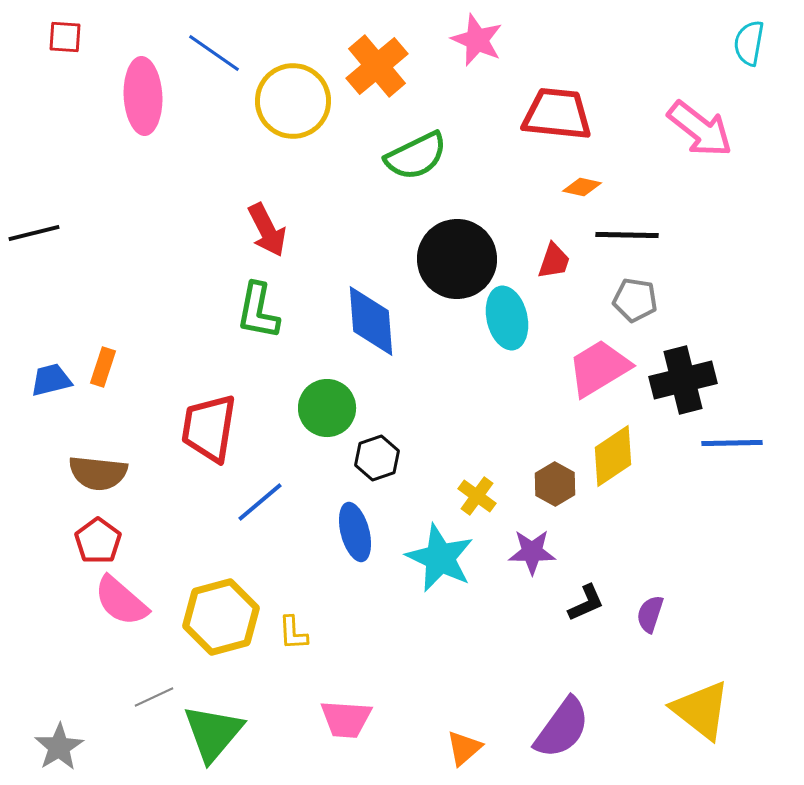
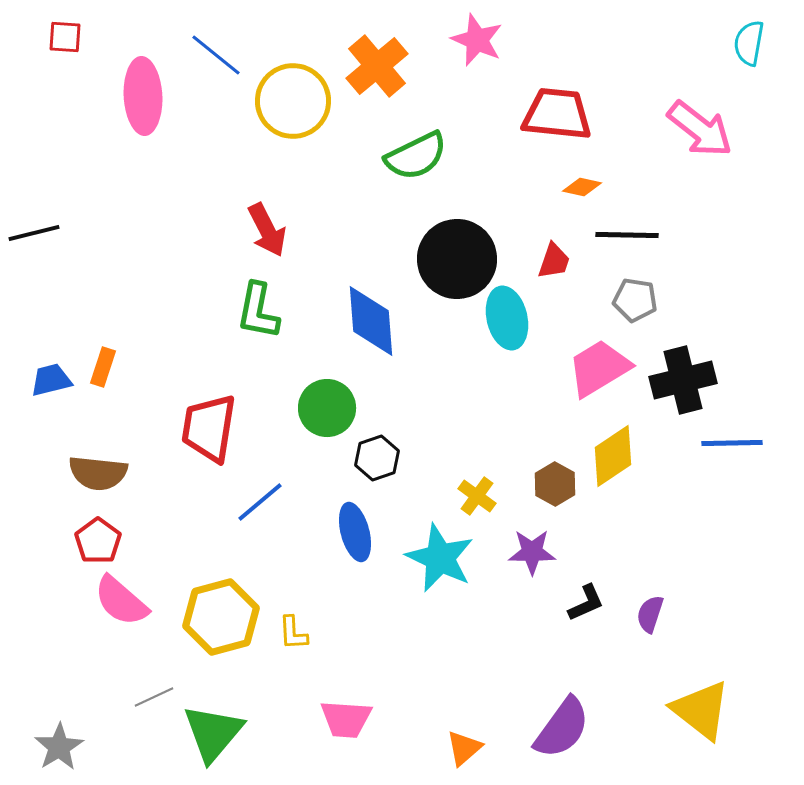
blue line at (214, 53): moved 2 px right, 2 px down; rotated 4 degrees clockwise
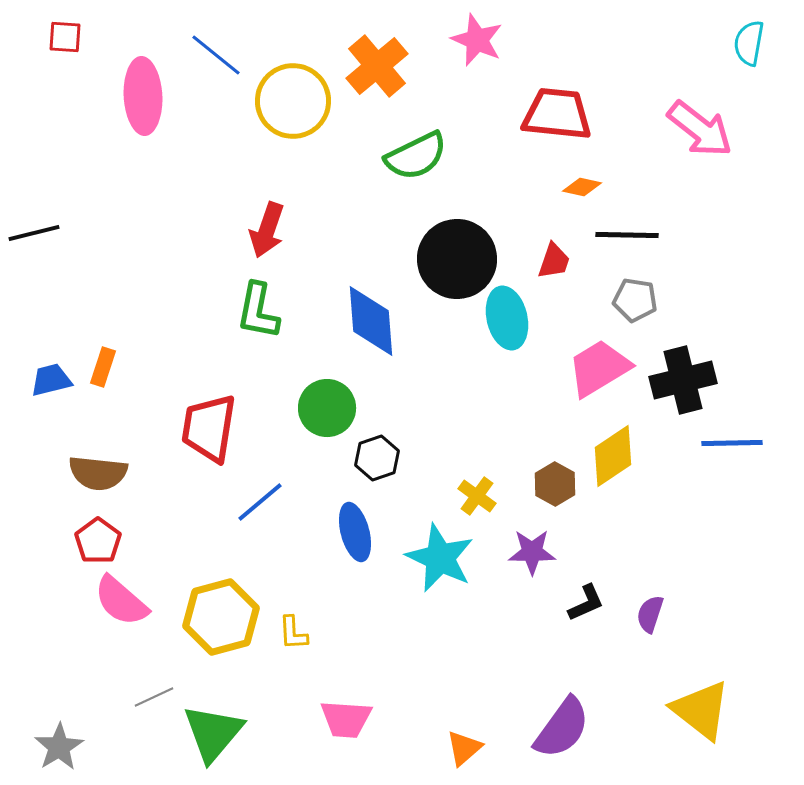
red arrow at (267, 230): rotated 46 degrees clockwise
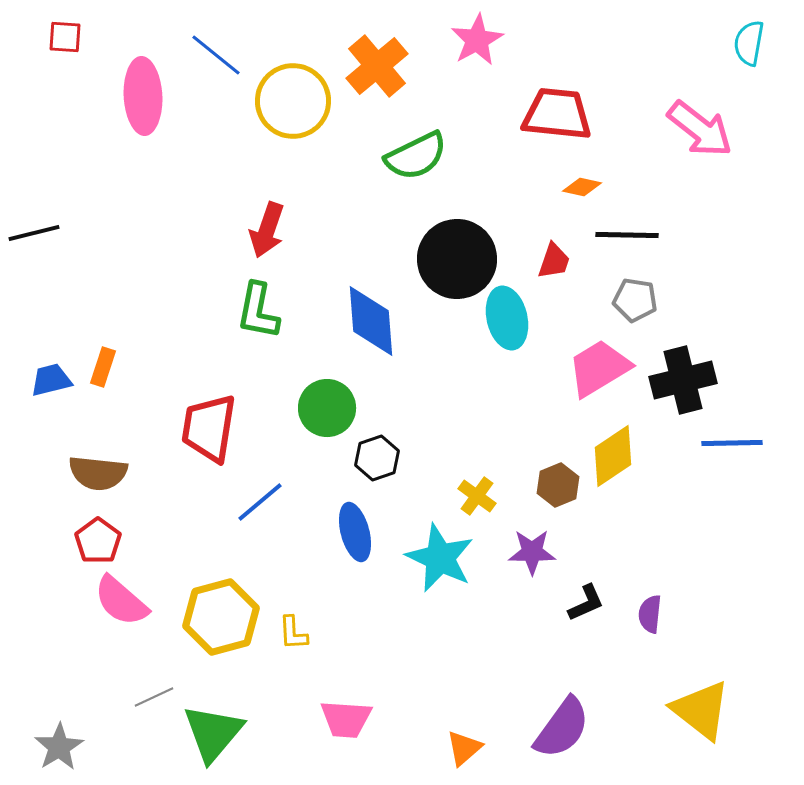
pink star at (477, 40): rotated 20 degrees clockwise
brown hexagon at (555, 484): moved 3 px right, 1 px down; rotated 9 degrees clockwise
purple semicircle at (650, 614): rotated 12 degrees counterclockwise
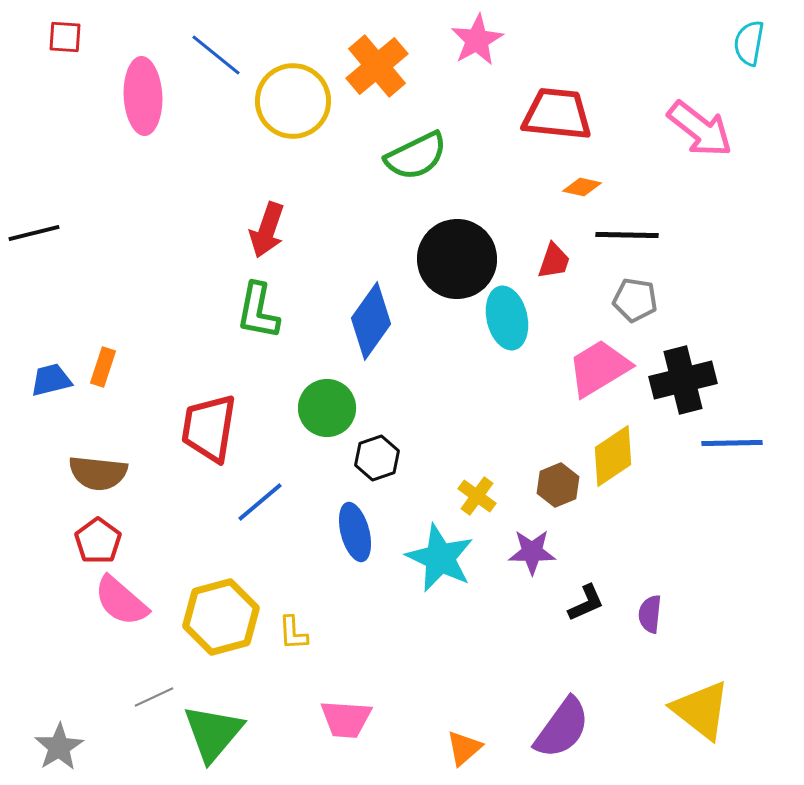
blue diamond at (371, 321): rotated 40 degrees clockwise
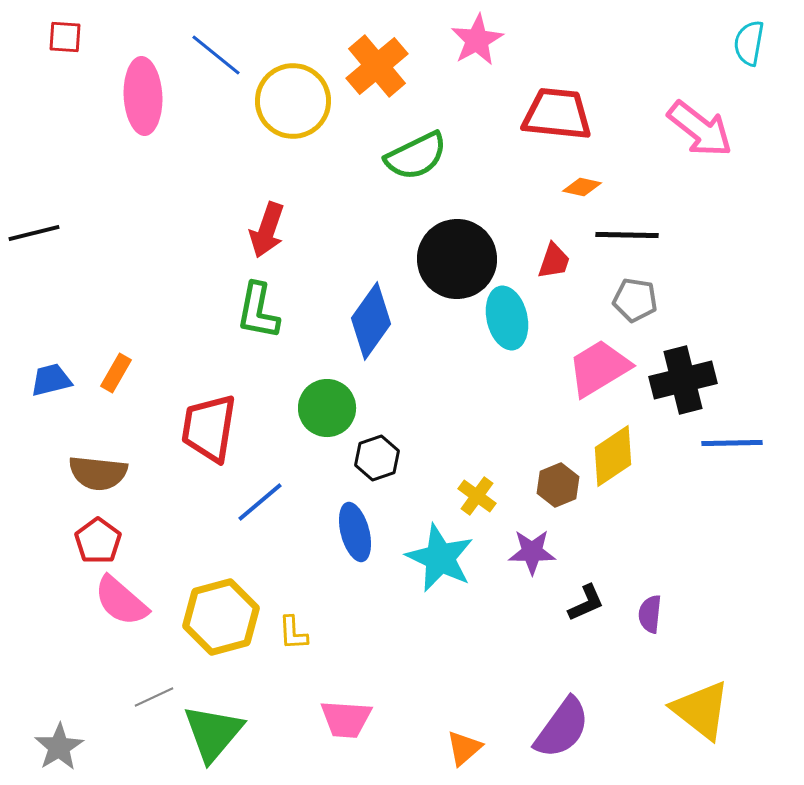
orange rectangle at (103, 367): moved 13 px right, 6 px down; rotated 12 degrees clockwise
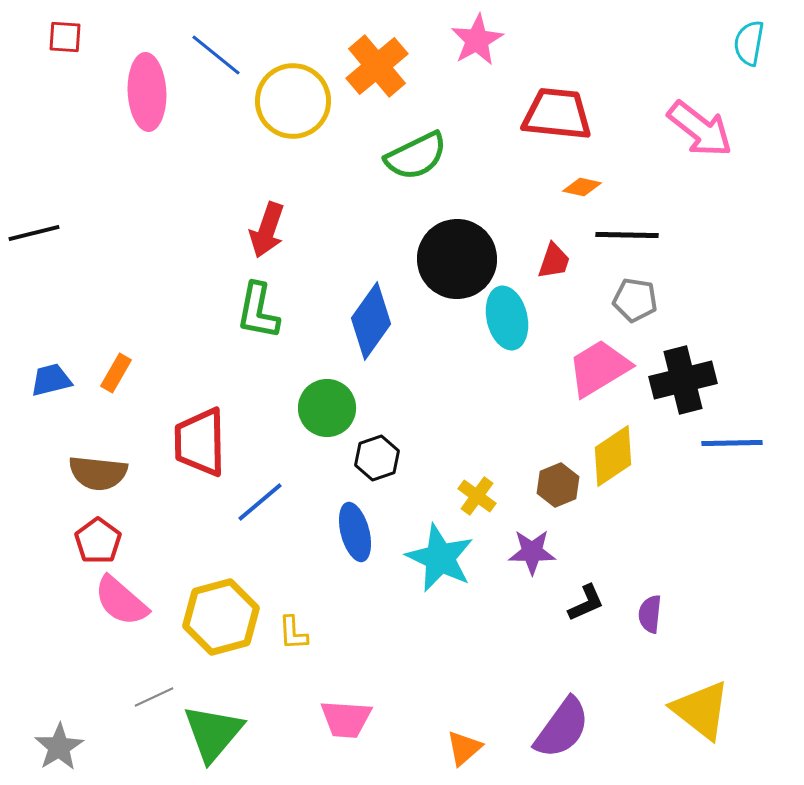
pink ellipse at (143, 96): moved 4 px right, 4 px up
red trapezoid at (209, 428): moved 9 px left, 14 px down; rotated 10 degrees counterclockwise
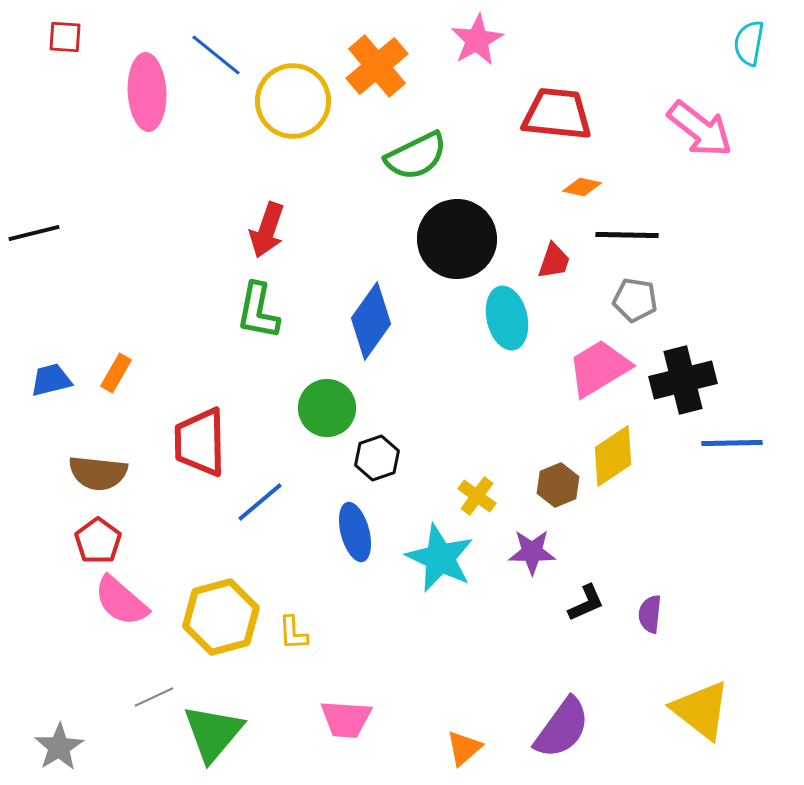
black circle at (457, 259): moved 20 px up
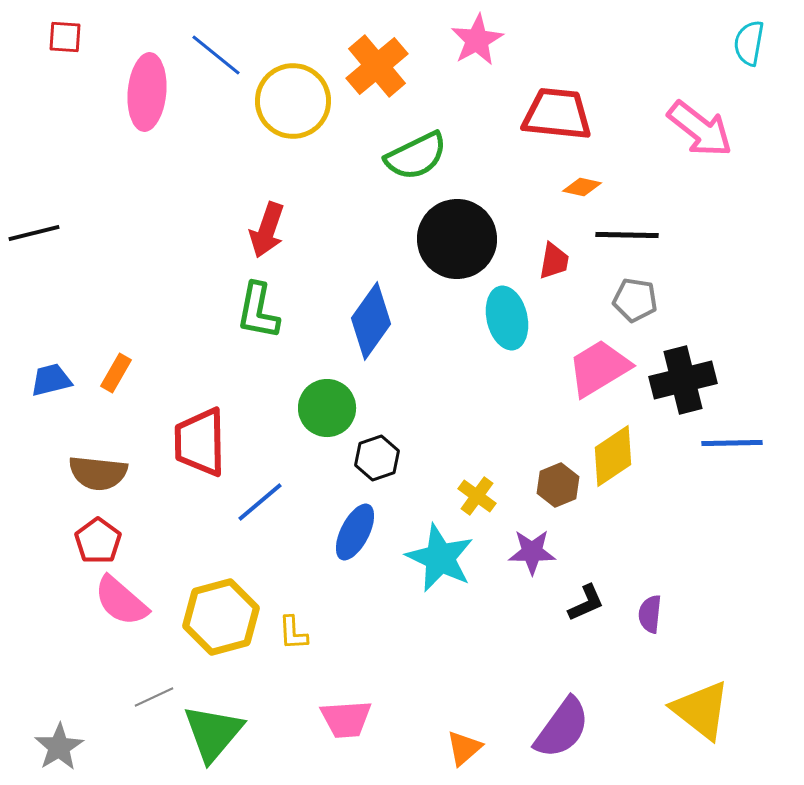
pink ellipse at (147, 92): rotated 8 degrees clockwise
red trapezoid at (554, 261): rotated 9 degrees counterclockwise
blue ellipse at (355, 532): rotated 42 degrees clockwise
pink trapezoid at (346, 719): rotated 8 degrees counterclockwise
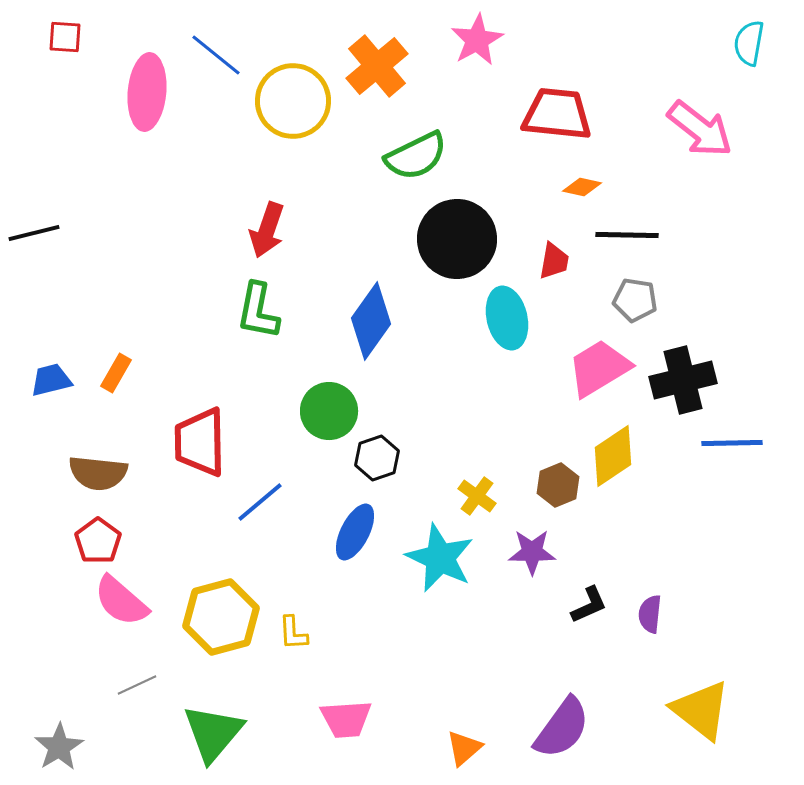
green circle at (327, 408): moved 2 px right, 3 px down
black L-shape at (586, 603): moved 3 px right, 2 px down
gray line at (154, 697): moved 17 px left, 12 px up
